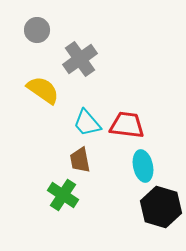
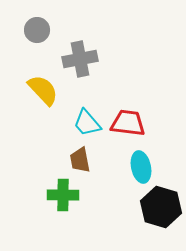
gray cross: rotated 24 degrees clockwise
yellow semicircle: rotated 12 degrees clockwise
red trapezoid: moved 1 px right, 2 px up
cyan ellipse: moved 2 px left, 1 px down
green cross: rotated 32 degrees counterclockwise
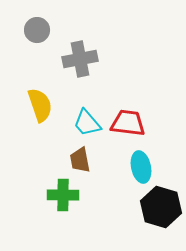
yellow semicircle: moved 3 px left, 15 px down; rotated 24 degrees clockwise
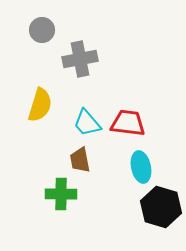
gray circle: moved 5 px right
yellow semicircle: rotated 36 degrees clockwise
green cross: moved 2 px left, 1 px up
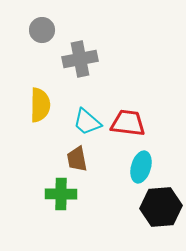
yellow semicircle: rotated 16 degrees counterclockwise
cyan trapezoid: moved 1 px up; rotated 8 degrees counterclockwise
brown trapezoid: moved 3 px left, 1 px up
cyan ellipse: rotated 28 degrees clockwise
black hexagon: rotated 21 degrees counterclockwise
